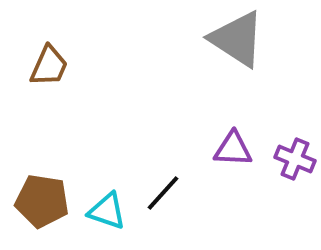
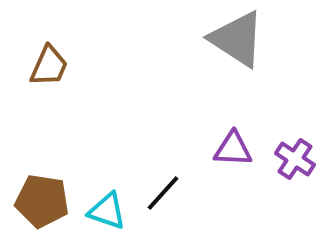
purple cross: rotated 12 degrees clockwise
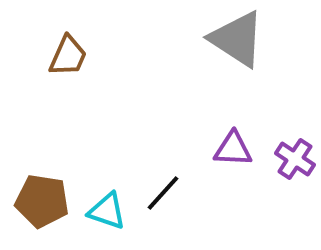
brown trapezoid: moved 19 px right, 10 px up
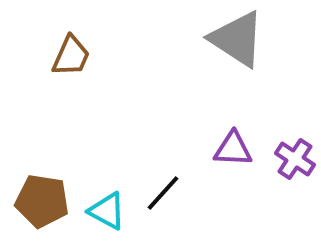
brown trapezoid: moved 3 px right
cyan triangle: rotated 9 degrees clockwise
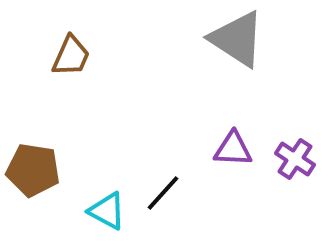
brown pentagon: moved 9 px left, 31 px up
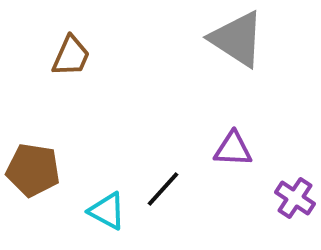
purple cross: moved 39 px down
black line: moved 4 px up
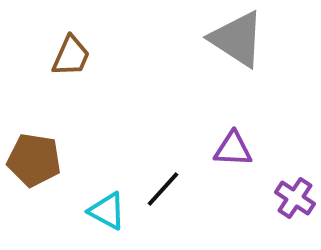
brown pentagon: moved 1 px right, 10 px up
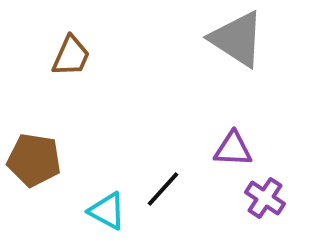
purple cross: moved 30 px left
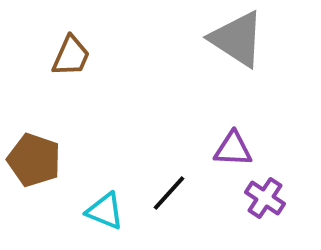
brown pentagon: rotated 10 degrees clockwise
black line: moved 6 px right, 4 px down
cyan triangle: moved 2 px left; rotated 6 degrees counterclockwise
